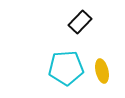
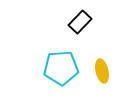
cyan pentagon: moved 5 px left
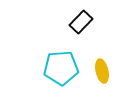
black rectangle: moved 1 px right
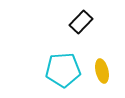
cyan pentagon: moved 2 px right, 2 px down
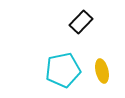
cyan pentagon: rotated 8 degrees counterclockwise
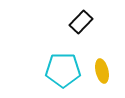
cyan pentagon: rotated 12 degrees clockwise
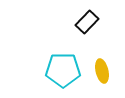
black rectangle: moved 6 px right
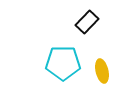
cyan pentagon: moved 7 px up
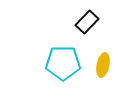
yellow ellipse: moved 1 px right, 6 px up; rotated 25 degrees clockwise
